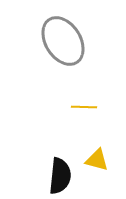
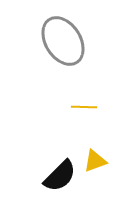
yellow triangle: moved 2 px left, 1 px down; rotated 35 degrees counterclockwise
black semicircle: rotated 39 degrees clockwise
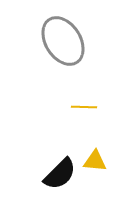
yellow triangle: rotated 25 degrees clockwise
black semicircle: moved 2 px up
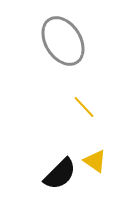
yellow line: rotated 45 degrees clockwise
yellow triangle: rotated 30 degrees clockwise
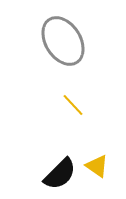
yellow line: moved 11 px left, 2 px up
yellow triangle: moved 2 px right, 5 px down
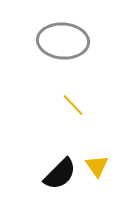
gray ellipse: rotated 54 degrees counterclockwise
yellow triangle: rotated 20 degrees clockwise
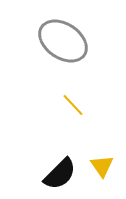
gray ellipse: rotated 30 degrees clockwise
yellow triangle: moved 5 px right
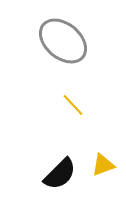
gray ellipse: rotated 6 degrees clockwise
yellow triangle: moved 1 px right, 1 px up; rotated 45 degrees clockwise
